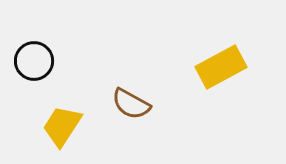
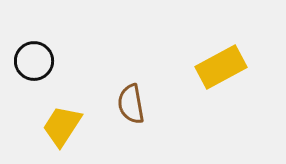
brown semicircle: rotated 51 degrees clockwise
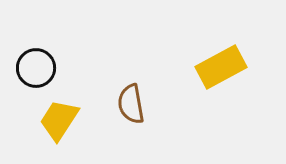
black circle: moved 2 px right, 7 px down
yellow trapezoid: moved 3 px left, 6 px up
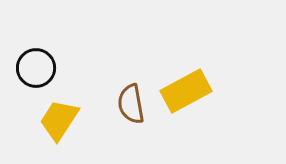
yellow rectangle: moved 35 px left, 24 px down
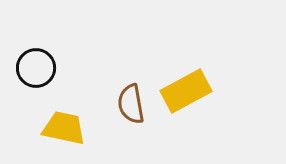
yellow trapezoid: moved 5 px right, 8 px down; rotated 69 degrees clockwise
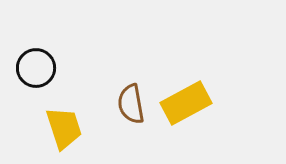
yellow rectangle: moved 12 px down
yellow trapezoid: rotated 60 degrees clockwise
